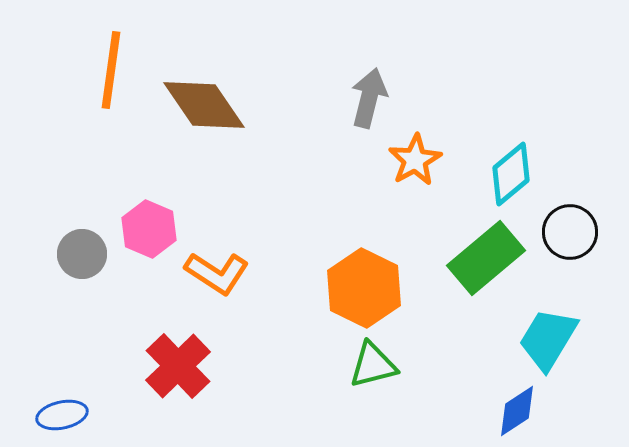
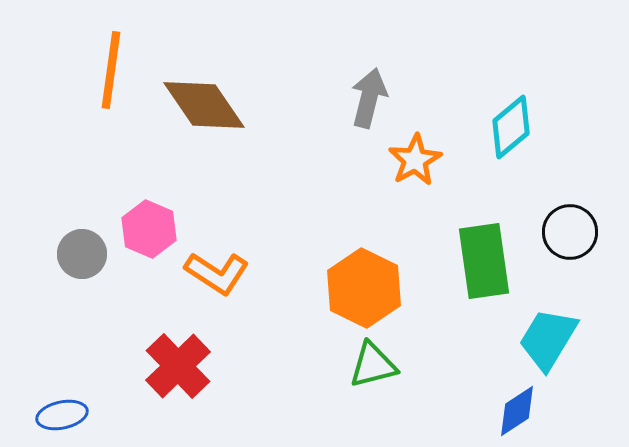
cyan diamond: moved 47 px up
green rectangle: moved 2 px left, 3 px down; rotated 58 degrees counterclockwise
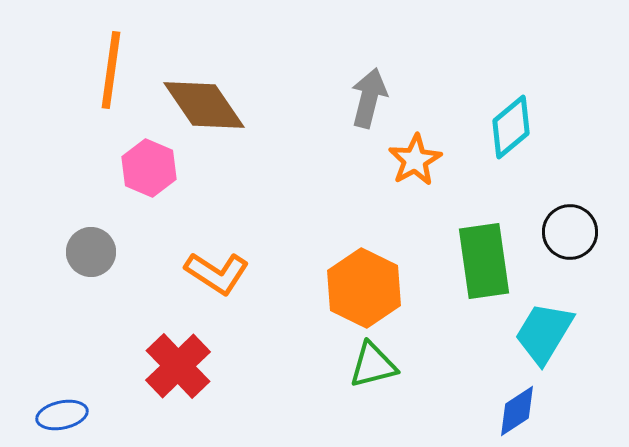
pink hexagon: moved 61 px up
gray circle: moved 9 px right, 2 px up
cyan trapezoid: moved 4 px left, 6 px up
